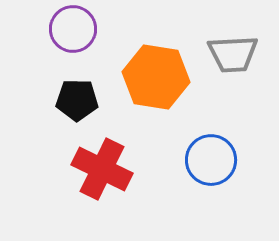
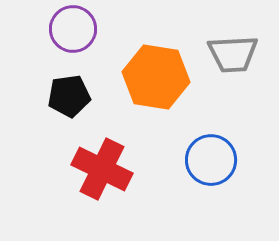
black pentagon: moved 8 px left, 4 px up; rotated 9 degrees counterclockwise
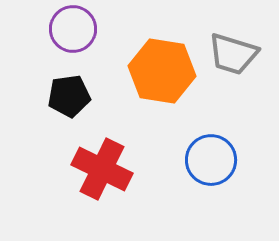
gray trapezoid: rotated 20 degrees clockwise
orange hexagon: moved 6 px right, 6 px up
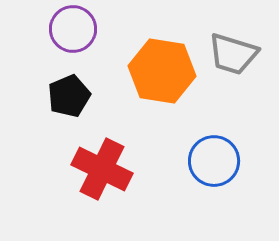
black pentagon: rotated 15 degrees counterclockwise
blue circle: moved 3 px right, 1 px down
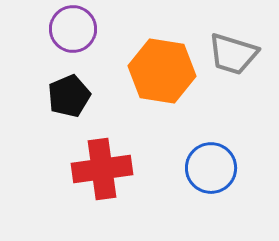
blue circle: moved 3 px left, 7 px down
red cross: rotated 34 degrees counterclockwise
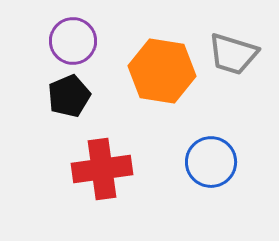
purple circle: moved 12 px down
blue circle: moved 6 px up
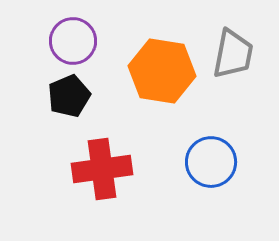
gray trapezoid: rotated 96 degrees counterclockwise
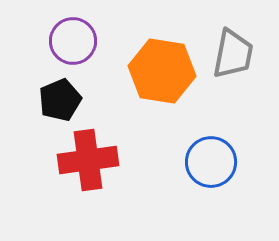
black pentagon: moved 9 px left, 4 px down
red cross: moved 14 px left, 9 px up
